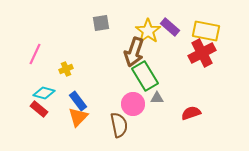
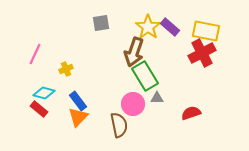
yellow star: moved 4 px up
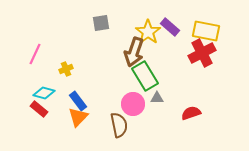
yellow star: moved 5 px down
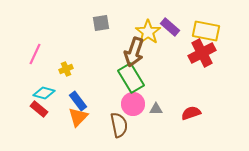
green rectangle: moved 14 px left, 2 px down
gray triangle: moved 1 px left, 11 px down
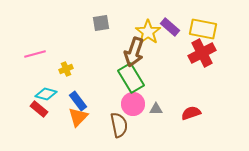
yellow rectangle: moved 3 px left, 2 px up
pink line: rotated 50 degrees clockwise
cyan diamond: moved 2 px right, 1 px down
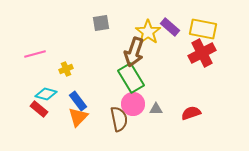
brown semicircle: moved 6 px up
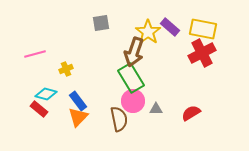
pink circle: moved 3 px up
red semicircle: rotated 12 degrees counterclockwise
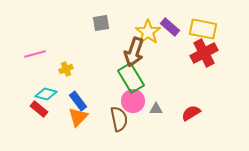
red cross: moved 2 px right
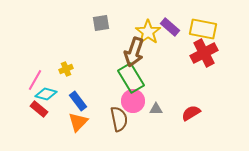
pink line: moved 26 px down; rotated 45 degrees counterclockwise
orange triangle: moved 5 px down
